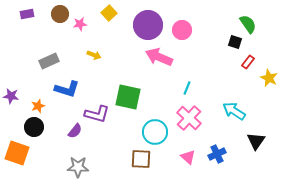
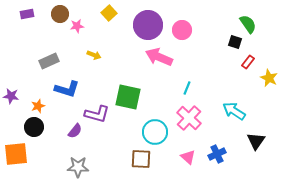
pink star: moved 3 px left, 2 px down
orange square: moved 1 px left, 1 px down; rotated 25 degrees counterclockwise
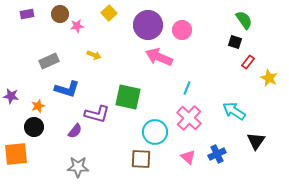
green semicircle: moved 4 px left, 4 px up
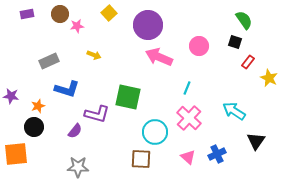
pink circle: moved 17 px right, 16 px down
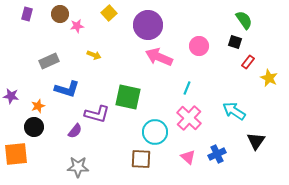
purple rectangle: rotated 64 degrees counterclockwise
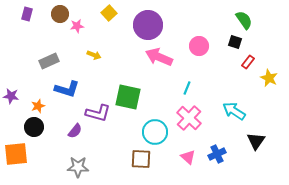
purple L-shape: moved 1 px right, 1 px up
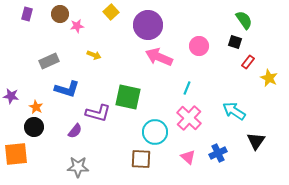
yellow square: moved 2 px right, 1 px up
orange star: moved 2 px left, 1 px down; rotated 24 degrees counterclockwise
blue cross: moved 1 px right, 1 px up
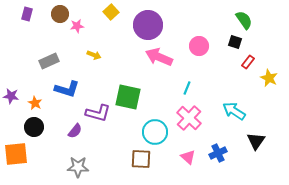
orange star: moved 1 px left, 4 px up
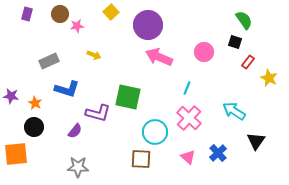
pink circle: moved 5 px right, 6 px down
blue cross: rotated 18 degrees counterclockwise
